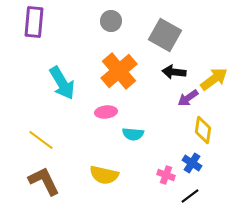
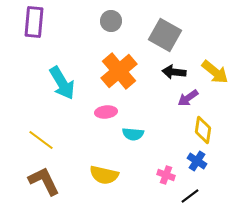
yellow arrow: moved 1 px right, 7 px up; rotated 76 degrees clockwise
blue cross: moved 5 px right, 2 px up
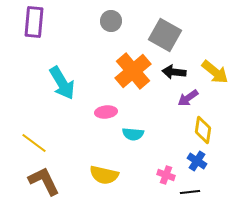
orange cross: moved 14 px right
yellow line: moved 7 px left, 3 px down
black line: moved 4 px up; rotated 30 degrees clockwise
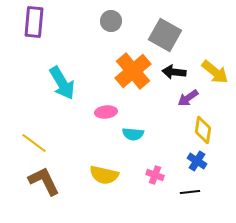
pink cross: moved 11 px left
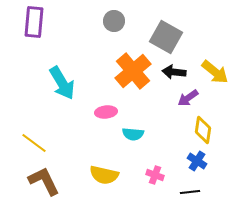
gray circle: moved 3 px right
gray square: moved 1 px right, 2 px down
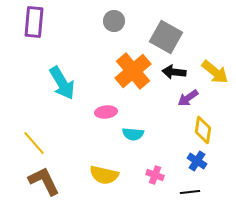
yellow line: rotated 12 degrees clockwise
